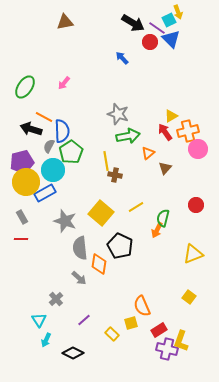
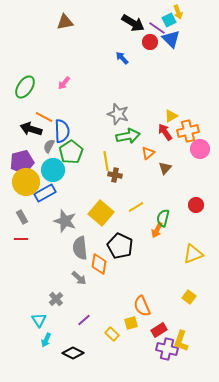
pink circle at (198, 149): moved 2 px right
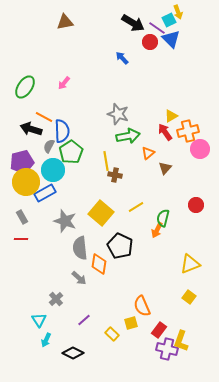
yellow triangle at (193, 254): moved 3 px left, 10 px down
red rectangle at (159, 330): rotated 21 degrees counterclockwise
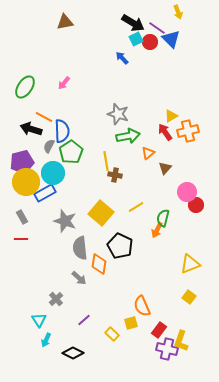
cyan square at (169, 20): moved 33 px left, 19 px down
pink circle at (200, 149): moved 13 px left, 43 px down
cyan circle at (53, 170): moved 3 px down
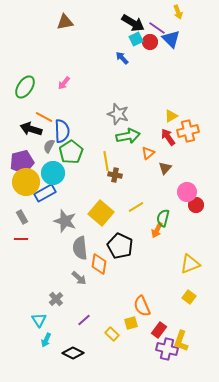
red arrow at (165, 132): moved 3 px right, 5 px down
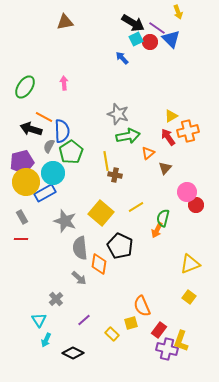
pink arrow at (64, 83): rotated 136 degrees clockwise
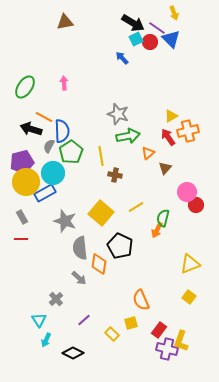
yellow arrow at (178, 12): moved 4 px left, 1 px down
yellow line at (106, 161): moved 5 px left, 5 px up
orange semicircle at (142, 306): moved 1 px left, 6 px up
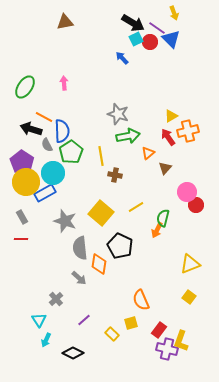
gray semicircle at (49, 146): moved 2 px left, 1 px up; rotated 56 degrees counterclockwise
purple pentagon at (22, 162): rotated 25 degrees counterclockwise
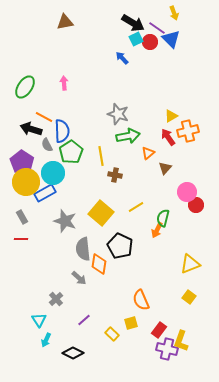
gray semicircle at (80, 248): moved 3 px right, 1 px down
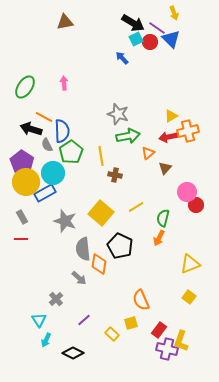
red arrow at (168, 137): rotated 66 degrees counterclockwise
orange arrow at (157, 230): moved 2 px right, 8 px down
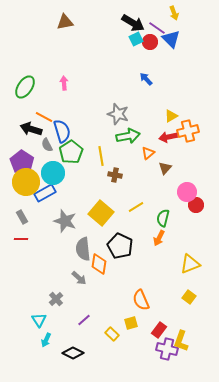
blue arrow at (122, 58): moved 24 px right, 21 px down
blue semicircle at (62, 131): rotated 15 degrees counterclockwise
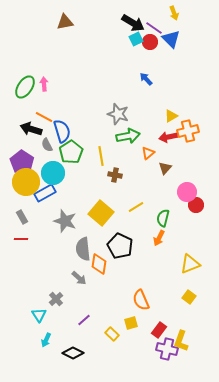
purple line at (157, 28): moved 3 px left
pink arrow at (64, 83): moved 20 px left, 1 px down
cyan triangle at (39, 320): moved 5 px up
